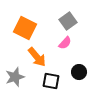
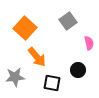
orange square: rotated 15 degrees clockwise
pink semicircle: moved 24 px right; rotated 56 degrees counterclockwise
black circle: moved 1 px left, 2 px up
gray star: rotated 12 degrees clockwise
black square: moved 1 px right, 2 px down
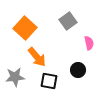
black square: moved 3 px left, 2 px up
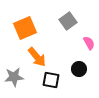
orange square: rotated 25 degrees clockwise
pink semicircle: rotated 16 degrees counterclockwise
black circle: moved 1 px right, 1 px up
gray star: moved 1 px left
black square: moved 2 px right, 1 px up
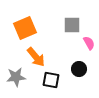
gray square: moved 4 px right, 4 px down; rotated 36 degrees clockwise
orange arrow: moved 1 px left
gray star: moved 2 px right
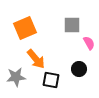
orange arrow: moved 2 px down
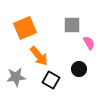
orange arrow: moved 3 px right, 3 px up
black square: rotated 18 degrees clockwise
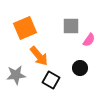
gray square: moved 1 px left, 1 px down
pink semicircle: moved 3 px up; rotated 64 degrees clockwise
black circle: moved 1 px right, 1 px up
gray star: moved 2 px up
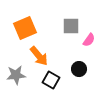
black circle: moved 1 px left, 1 px down
